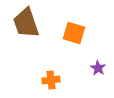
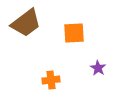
brown trapezoid: rotated 108 degrees counterclockwise
orange square: rotated 20 degrees counterclockwise
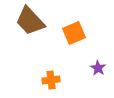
brown trapezoid: moved 4 px right, 2 px up; rotated 84 degrees clockwise
orange square: rotated 20 degrees counterclockwise
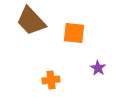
brown trapezoid: moved 1 px right
orange square: rotated 30 degrees clockwise
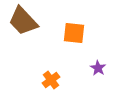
brown trapezoid: moved 8 px left
orange cross: rotated 30 degrees counterclockwise
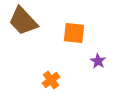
purple star: moved 7 px up
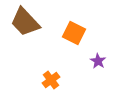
brown trapezoid: moved 2 px right, 1 px down
orange square: rotated 20 degrees clockwise
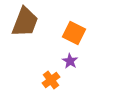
brown trapezoid: rotated 116 degrees counterclockwise
purple star: moved 28 px left
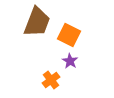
brown trapezoid: moved 12 px right
orange square: moved 5 px left, 2 px down
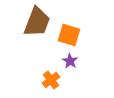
orange square: rotated 10 degrees counterclockwise
